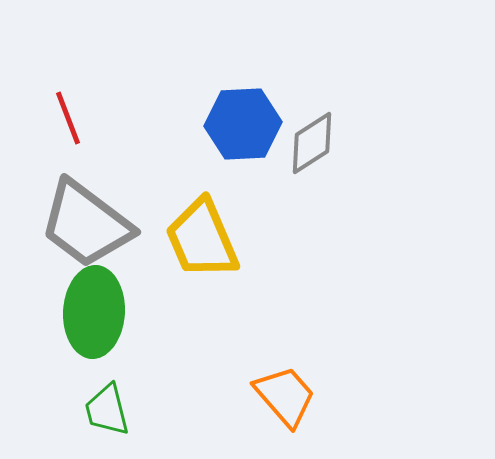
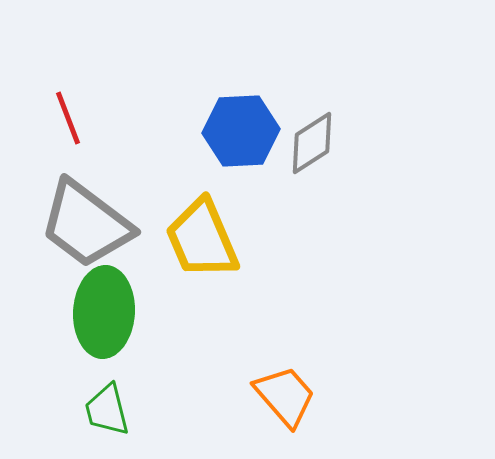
blue hexagon: moved 2 px left, 7 px down
green ellipse: moved 10 px right
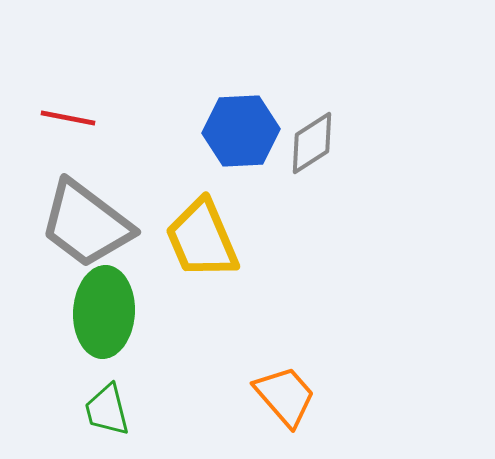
red line: rotated 58 degrees counterclockwise
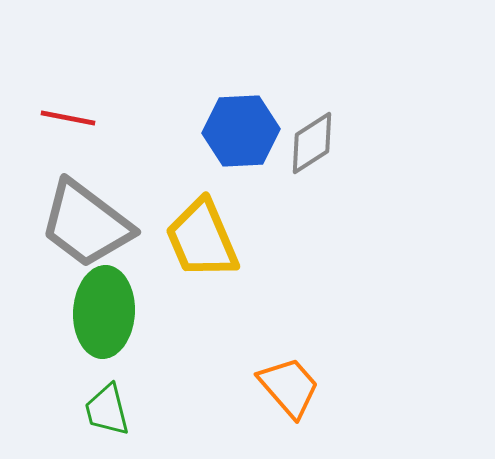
orange trapezoid: moved 4 px right, 9 px up
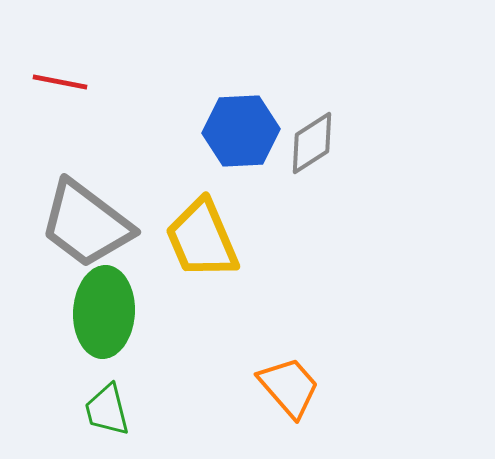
red line: moved 8 px left, 36 px up
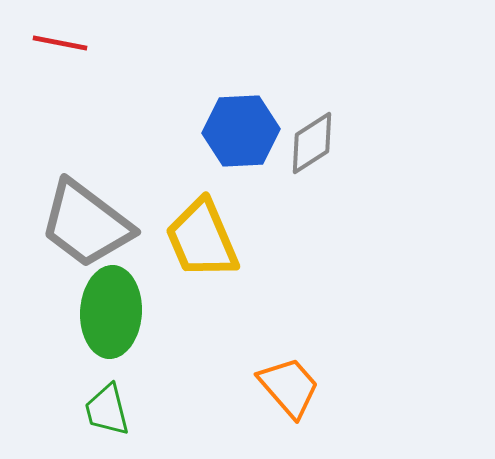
red line: moved 39 px up
green ellipse: moved 7 px right
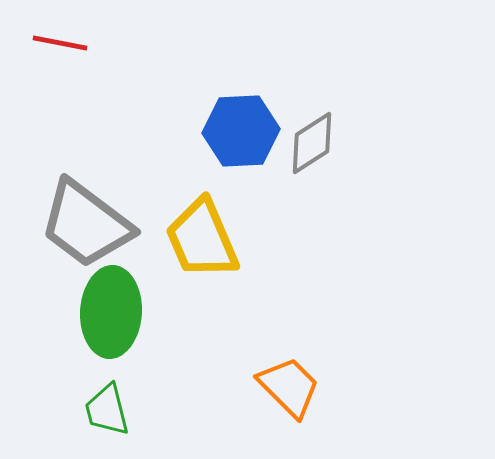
orange trapezoid: rotated 4 degrees counterclockwise
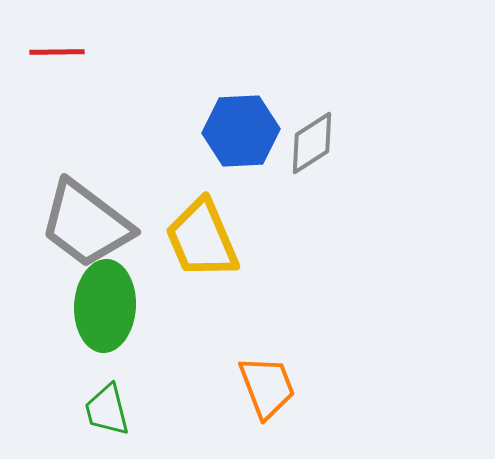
red line: moved 3 px left, 9 px down; rotated 12 degrees counterclockwise
green ellipse: moved 6 px left, 6 px up
orange trapezoid: moved 22 px left; rotated 24 degrees clockwise
